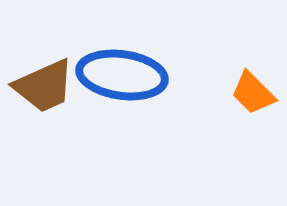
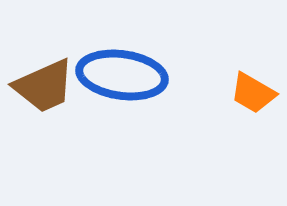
orange trapezoid: rotated 15 degrees counterclockwise
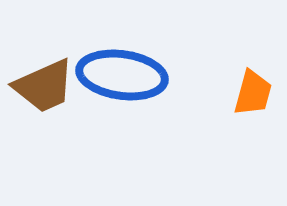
orange trapezoid: rotated 105 degrees counterclockwise
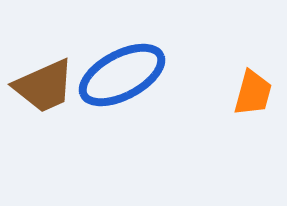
blue ellipse: rotated 36 degrees counterclockwise
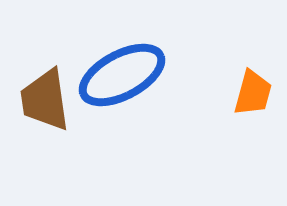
brown trapezoid: moved 1 px right, 14 px down; rotated 106 degrees clockwise
